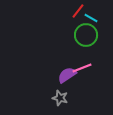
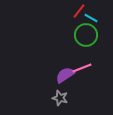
red line: moved 1 px right
purple semicircle: moved 2 px left
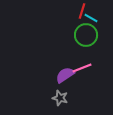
red line: moved 3 px right; rotated 21 degrees counterclockwise
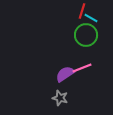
purple semicircle: moved 1 px up
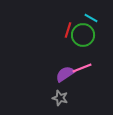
red line: moved 14 px left, 19 px down
green circle: moved 3 px left
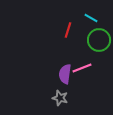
green circle: moved 16 px right, 5 px down
purple semicircle: rotated 48 degrees counterclockwise
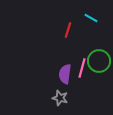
green circle: moved 21 px down
pink line: rotated 54 degrees counterclockwise
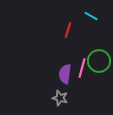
cyan line: moved 2 px up
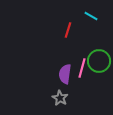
gray star: rotated 14 degrees clockwise
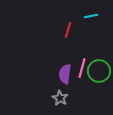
cyan line: rotated 40 degrees counterclockwise
green circle: moved 10 px down
